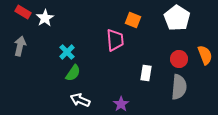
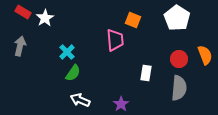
gray semicircle: moved 1 px down
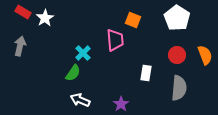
cyan cross: moved 16 px right, 1 px down
red circle: moved 2 px left, 4 px up
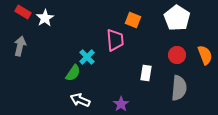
cyan cross: moved 4 px right, 4 px down
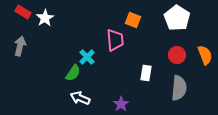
white arrow: moved 2 px up
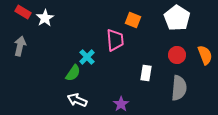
white arrow: moved 3 px left, 2 px down
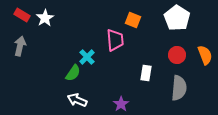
red rectangle: moved 1 px left, 3 px down
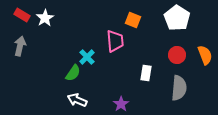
pink trapezoid: moved 1 px down
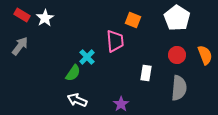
gray arrow: rotated 24 degrees clockwise
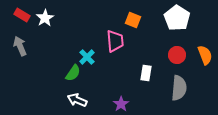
gray arrow: rotated 60 degrees counterclockwise
